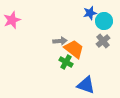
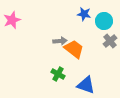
blue star: moved 6 px left, 1 px down; rotated 24 degrees clockwise
gray cross: moved 7 px right
green cross: moved 8 px left, 12 px down
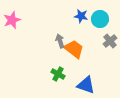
blue star: moved 3 px left, 2 px down
cyan circle: moved 4 px left, 2 px up
gray arrow: rotated 104 degrees counterclockwise
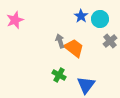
blue star: rotated 24 degrees clockwise
pink star: moved 3 px right
orange trapezoid: moved 1 px up
green cross: moved 1 px right, 1 px down
blue triangle: rotated 48 degrees clockwise
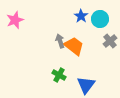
orange trapezoid: moved 2 px up
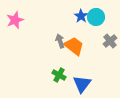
cyan circle: moved 4 px left, 2 px up
blue triangle: moved 4 px left, 1 px up
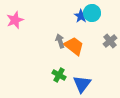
cyan circle: moved 4 px left, 4 px up
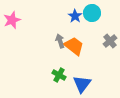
blue star: moved 6 px left
pink star: moved 3 px left
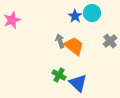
blue triangle: moved 4 px left, 1 px up; rotated 24 degrees counterclockwise
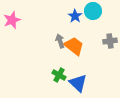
cyan circle: moved 1 px right, 2 px up
gray cross: rotated 32 degrees clockwise
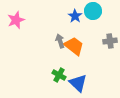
pink star: moved 4 px right
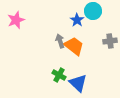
blue star: moved 2 px right, 4 px down
